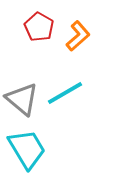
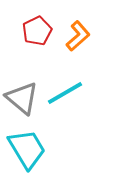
red pentagon: moved 2 px left, 4 px down; rotated 16 degrees clockwise
gray triangle: moved 1 px up
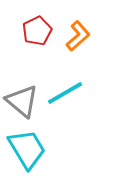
gray triangle: moved 3 px down
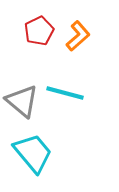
red pentagon: moved 2 px right
cyan line: rotated 45 degrees clockwise
cyan trapezoid: moved 6 px right, 4 px down; rotated 9 degrees counterclockwise
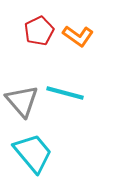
orange L-shape: rotated 76 degrees clockwise
gray triangle: rotated 9 degrees clockwise
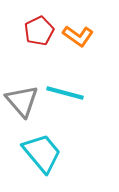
cyan trapezoid: moved 9 px right
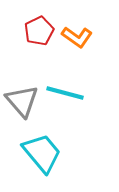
orange L-shape: moved 1 px left, 1 px down
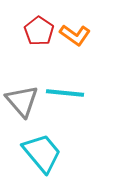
red pentagon: rotated 12 degrees counterclockwise
orange L-shape: moved 2 px left, 2 px up
cyan line: rotated 9 degrees counterclockwise
